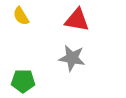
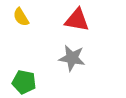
yellow semicircle: moved 1 px down
green pentagon: moved 1 px right, 1 px down; rotated 10 degrees clockwise
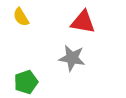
red triangle: moved 6 px right, 2 px down
green pentagon: moved 2 px right; rotated 30 degrees counterclockwise
